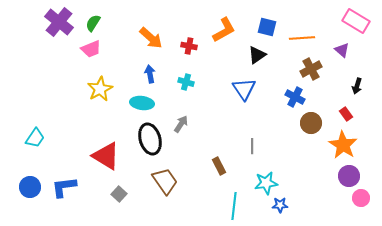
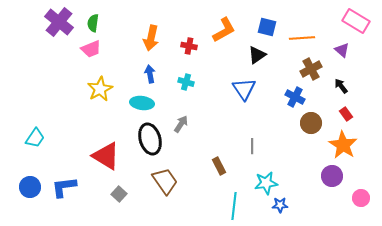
green semicircle: rotated 24 degrees counterclockwise
orange arrow: rotated 60 degrees clockwise
black arrow: moved 16 px left; rotated 126 degrees clockwise
purple circle: moved 17 px left
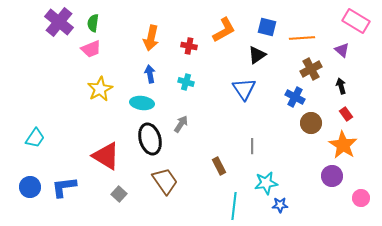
black arrow: rotated 21 degrees clockwise
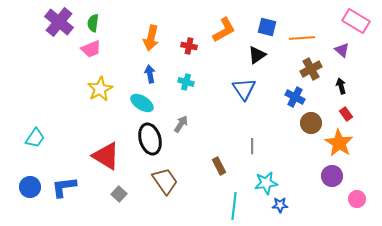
cyan ellipse: rotated 25 degrees clockwise
orange star: moved 4 px left, 2 px up
pink circle: moved 4 px left, 1 px down
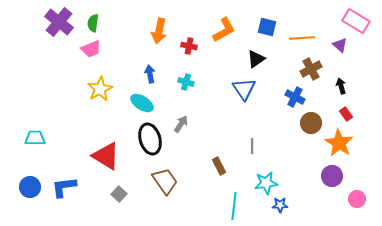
orange arrow: moved 8 px right, 7 px up
purple triangle: moved 2 px left, 5 px up
black triangle: moved 1 px left, 4 px down
cyan trapezoid: rotated 125 degrees counterclockwise
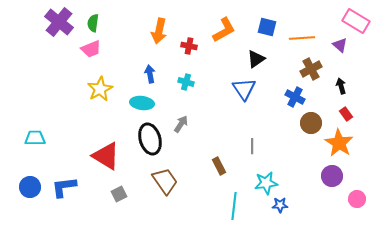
cyan ellipse: rotated 25 degrees counterclockwise
gray square: rotated 21 degrees clockwise
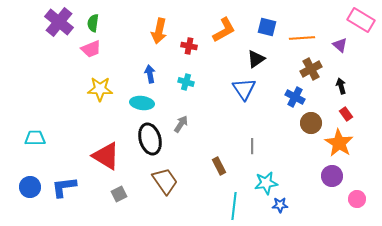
pink rectangle: moved 5 px right, 1 px up
yellow star: rotated 30 degrees clockwise
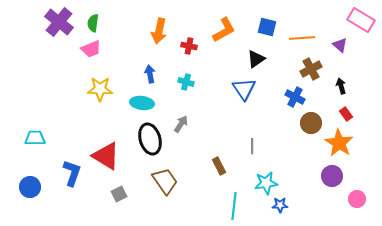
blue L-shape: moved 8 px right, 14 px up; rotated 116 degrees clockwise
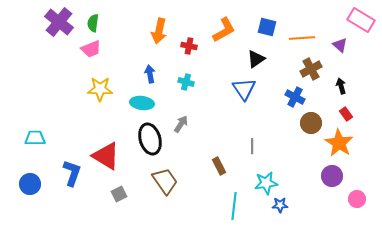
blue circle: moved 3 px up
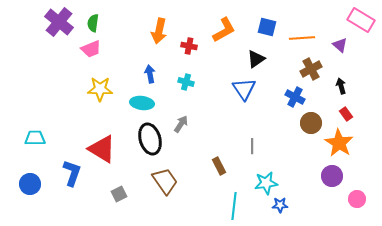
red triangle: moved 4 px left, 7 px up
